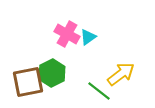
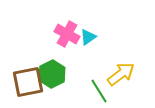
green hexagon: moved 1 px down
green line: rotated 20 degrees clockwise
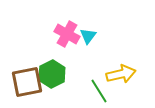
cyan triangle: moved 1 px up; rotated 18 degrees counterclockwise
yellow arrow: rotated 24 degrees clockwise
brown square: moved 1 px left
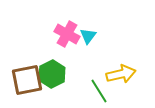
brown square: moved 2 px up
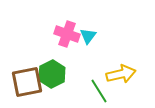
pink cross: rotated 10 degrees counterclockwise
brown square: moved 2 px down
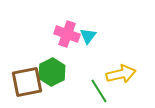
green hexagon: moved 2 px up
